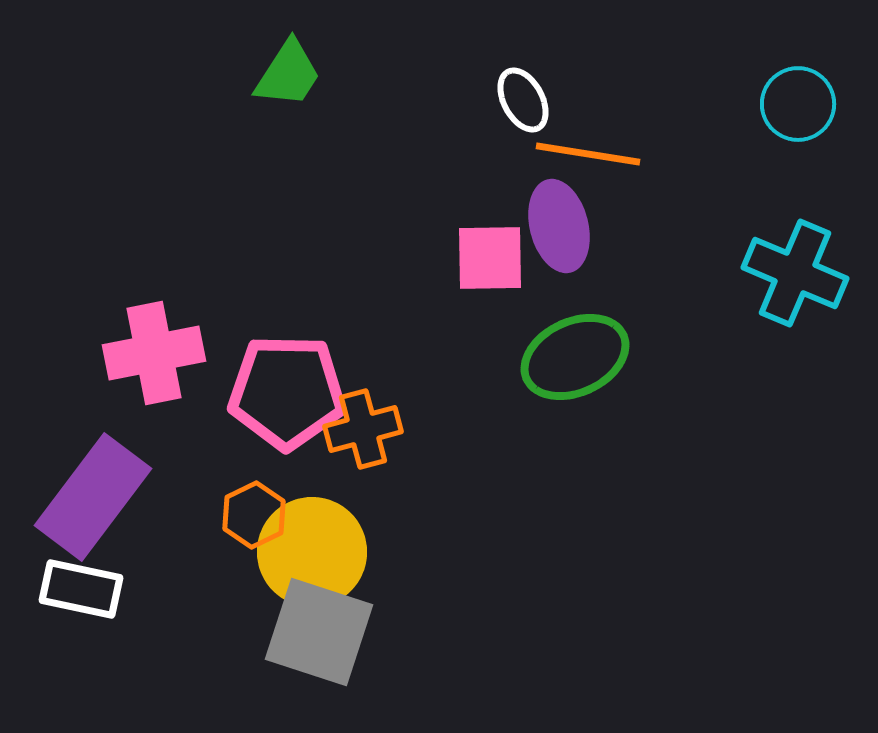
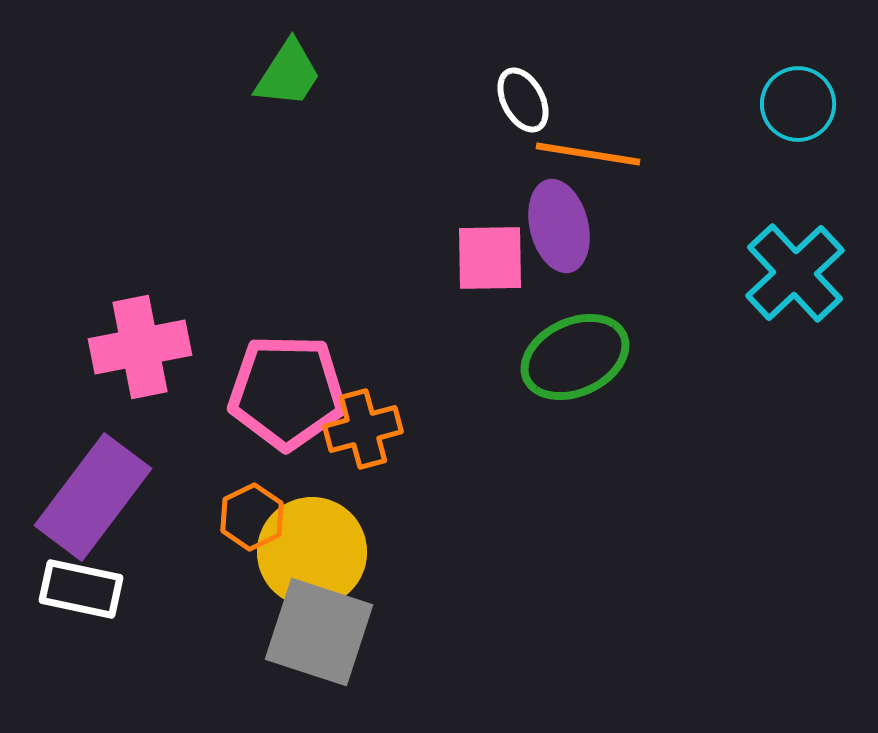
cyan cross: rotated 24 degrees clockwise
pink cross: moved 14 px left, 6 px up
orange hexagon: moved 2 px left, 2 px down
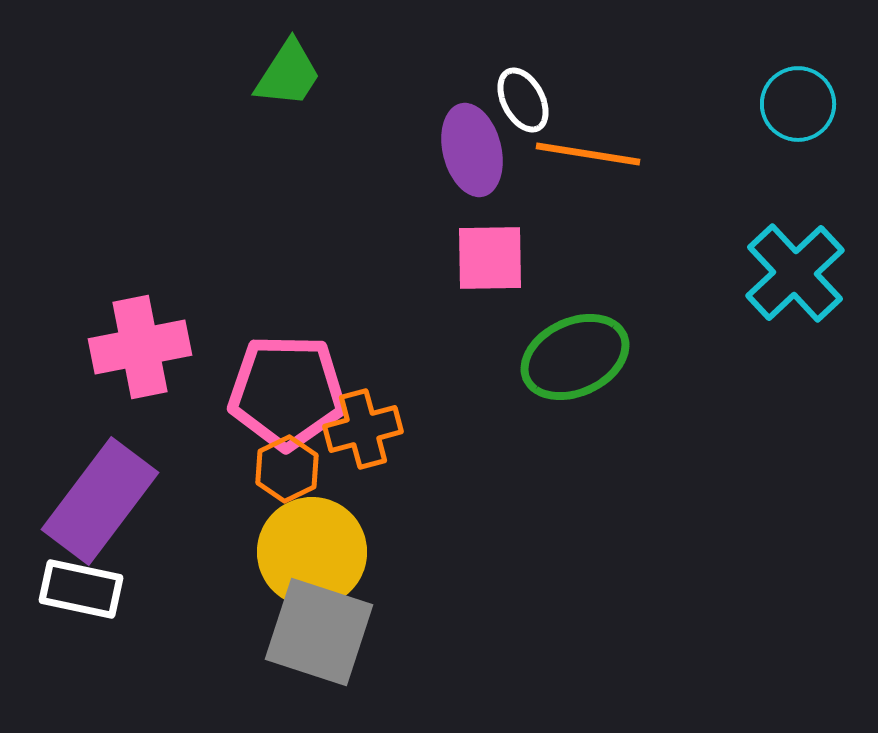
purple ellipse: moved 87 px left, 76 px up
purple rectangle: moved 7 px right, 4 px down
orange hexagon: moved 35 px right, 48 px up
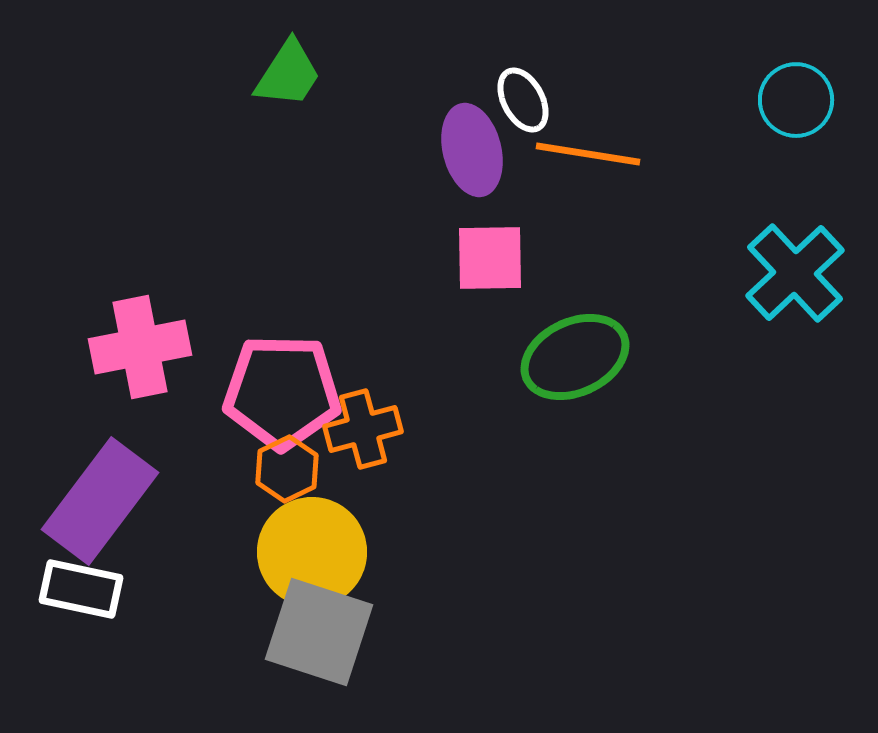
cyan circle: moved 2 px left, 4 px up
pink pentagon: moved 5 px left
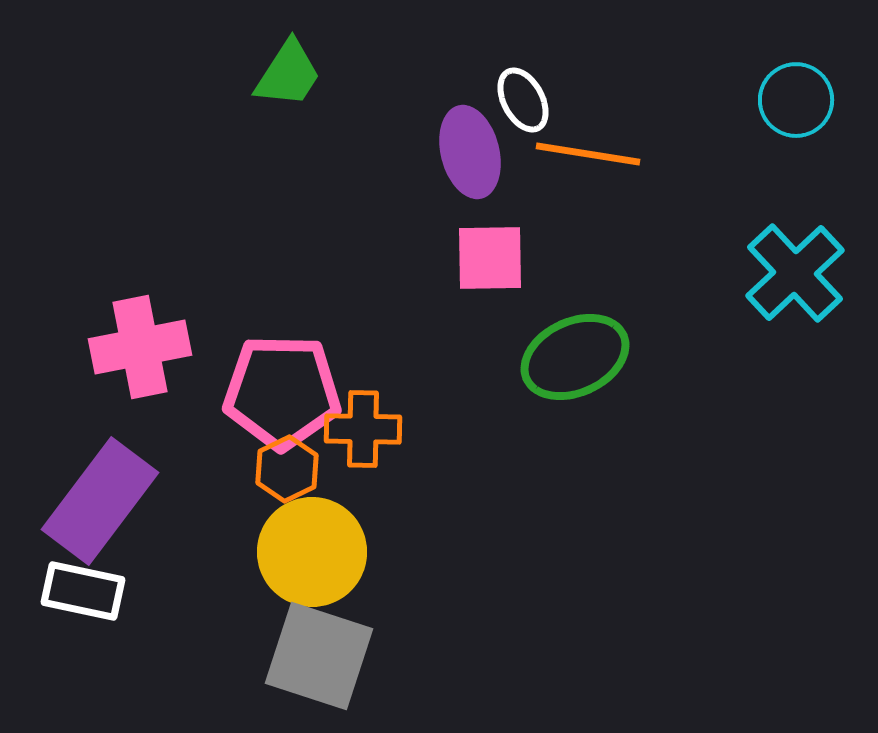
purple ellipse: moved 2 px left, 2 px down
orange cross: rotated 16 degrees clockwise
white rectangle: moved 2 px right, 2 px down
gray square: moved 24 px down
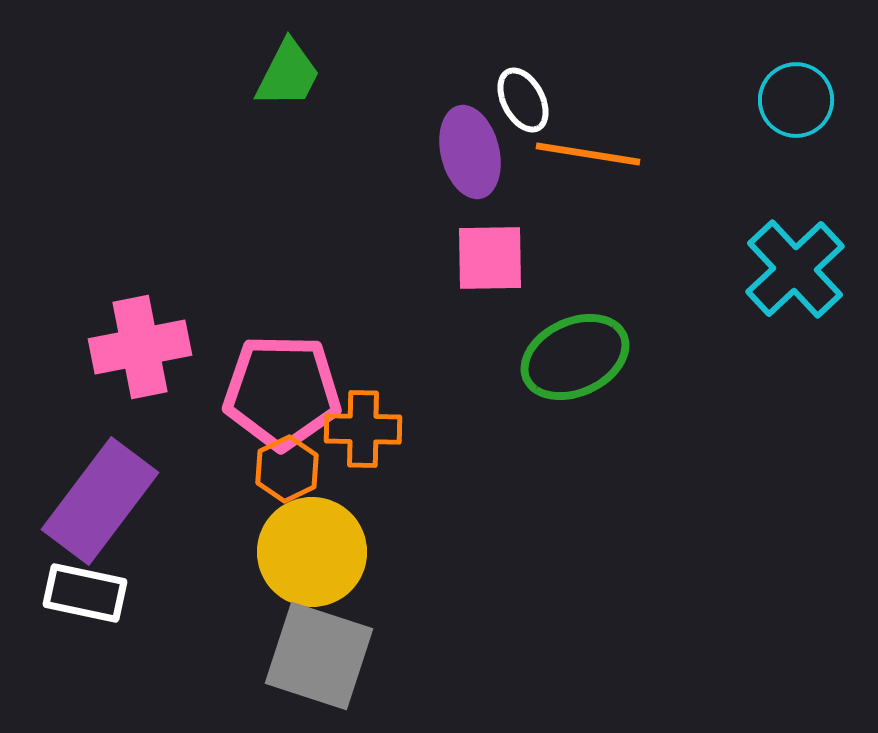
green trapezoid: rotated 6 degrees counterclockwise
cyan cross: moved 4 px up
white rectangle: moved 2 px right, 2 px down
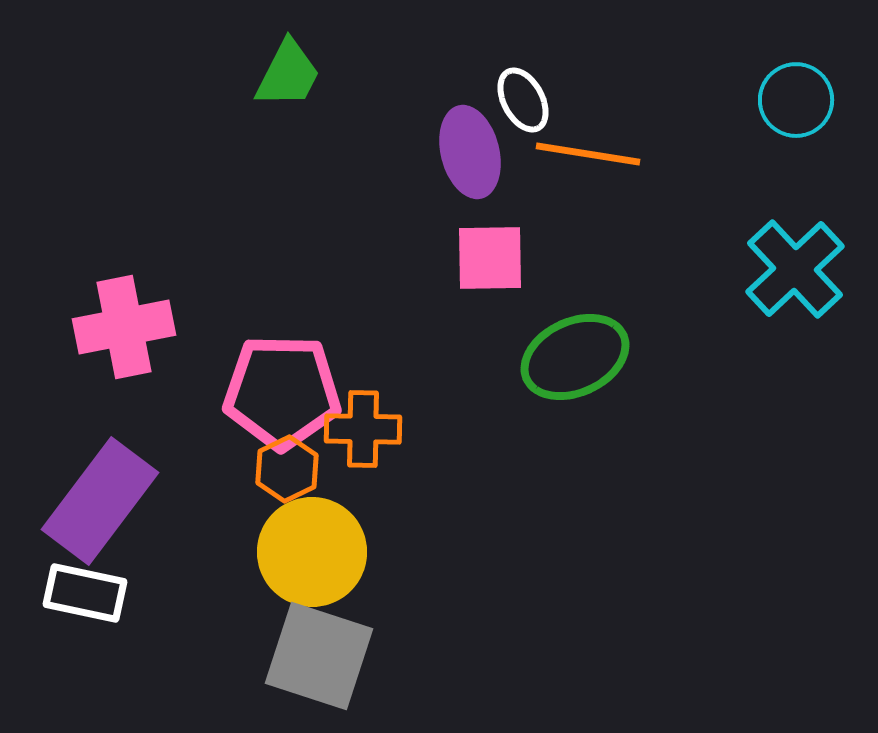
pink cross: moved 16 px left, 20 px up
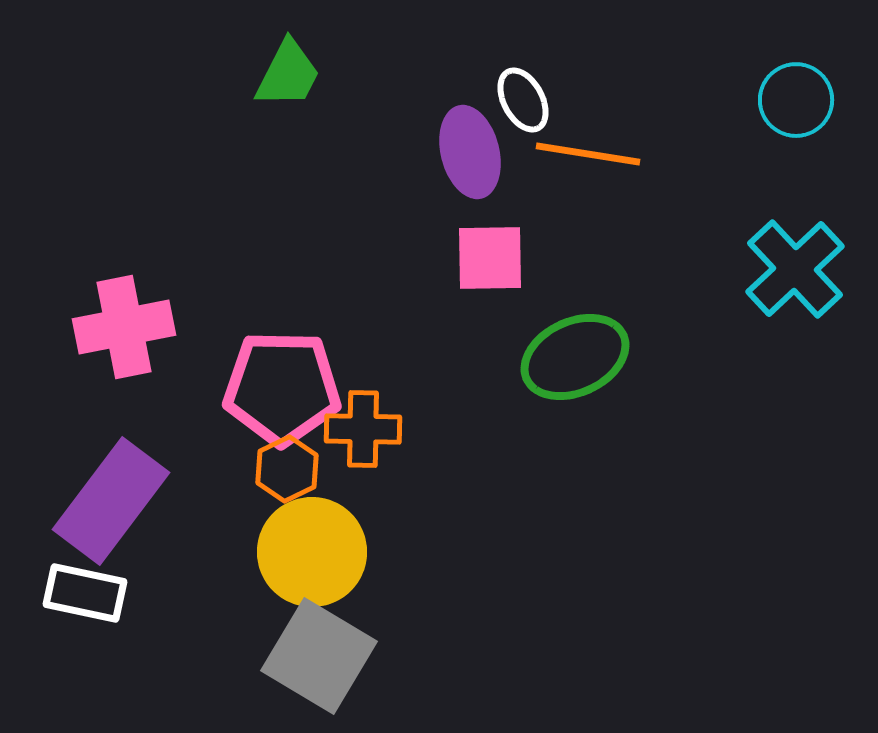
pink pentagon: moved 4 px up
purple rectangle: moved 11 px right
gray square: rotated 13 degrees clockwise
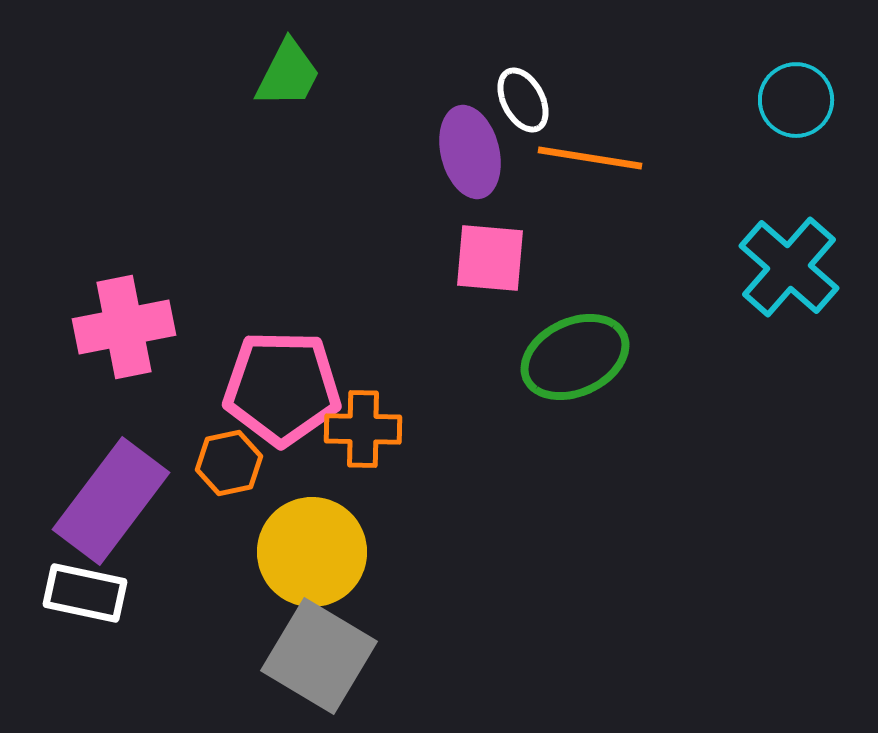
orange line: moved 2 px right, 4 px down
pink square: rotated 6 degrees clockwise
cyan cross: moved 6 px left, 2 px up; rotated 6 degrees counterclockwise
orange hexagon: moved 58 px left, 6 px up; rotated 14 degrees clockwise
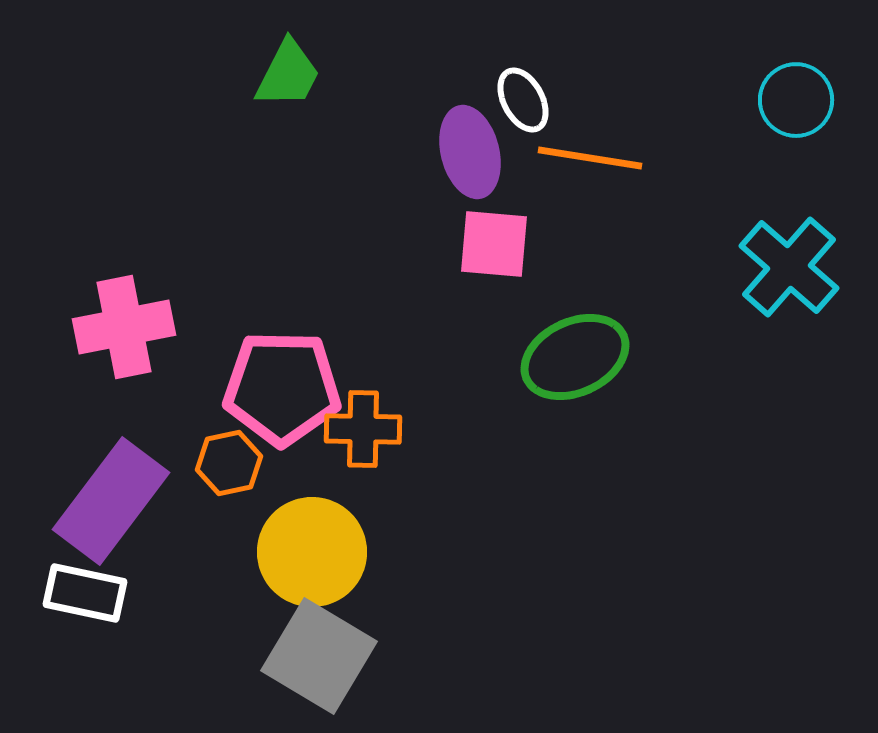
pink square: moved 4 px right, 14 px up
